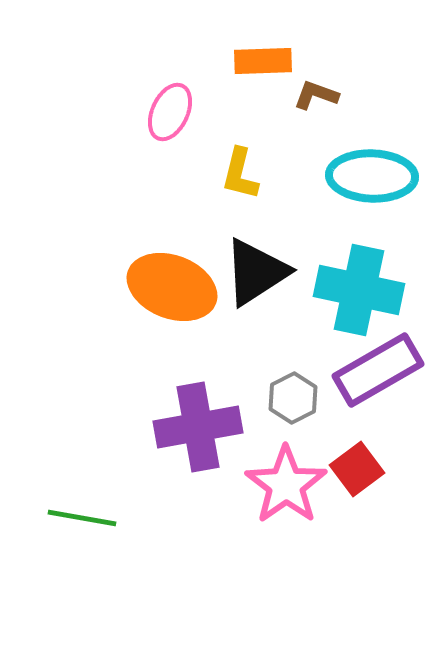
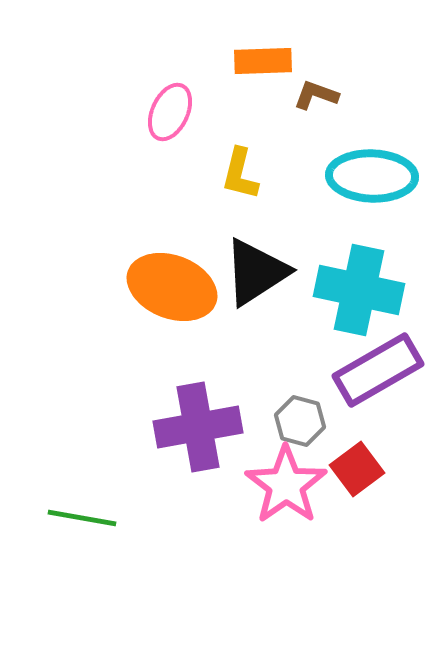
gray hexagon: moved 7 px right, 23 px down; rotated 18 degrees counterclockwise
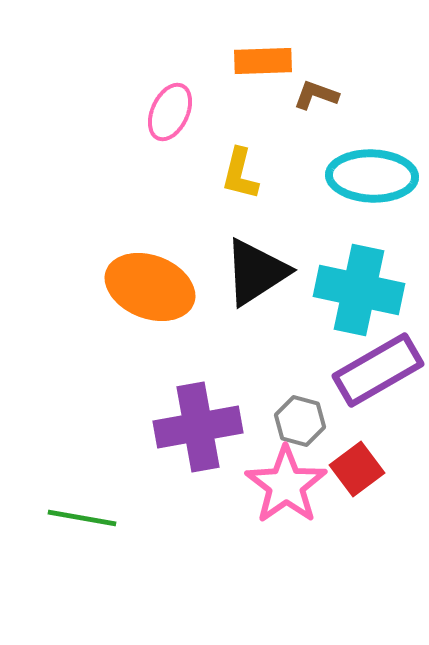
orange ellipse: moved 22 px left
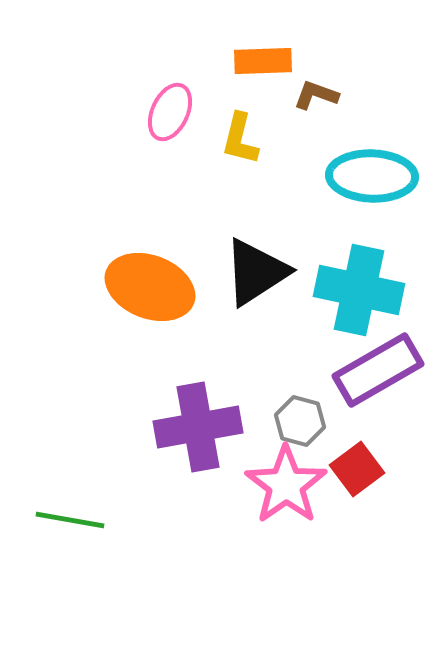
yellow L-shape: moved 35 px up
green line: moved 12 px left, 2 px down
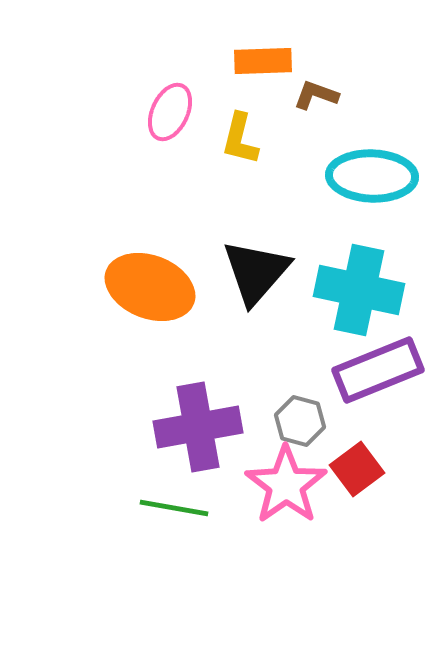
black triangle: rotated 16 degrees counterclockwise
purple rectangle: rotated 8 degrees clockwise
green line: moved 104 px right, 12 px up
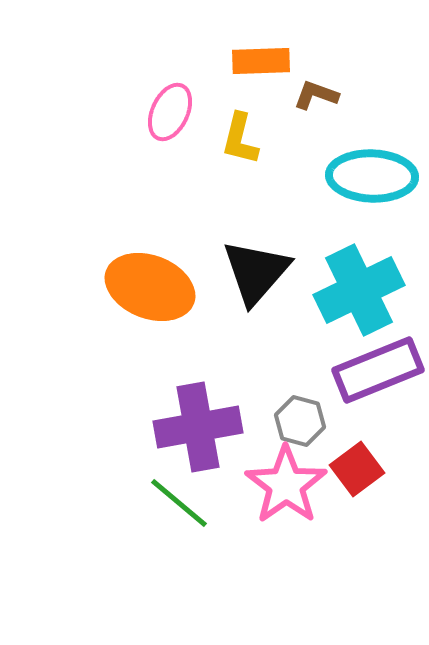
orange rectangle: moved 2 px left
cyan cross: rotated 38 degrees counterclockwise
green line: moved 5 px right, 5 px up; rotated 30 degrees clockwise
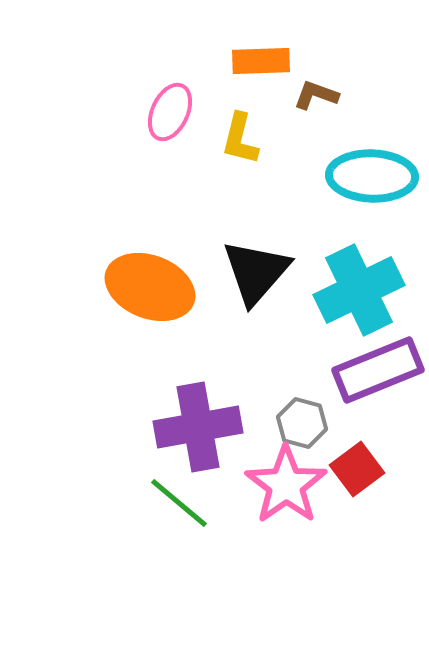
gray hexagon: moved 2 px right, 2 px down
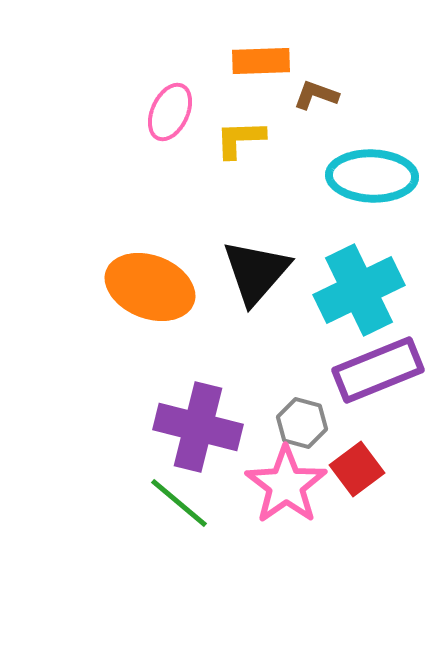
yellow L-shape: rotated 74 degrees clockwise
purple cross: rotated 24 degrees clockwise
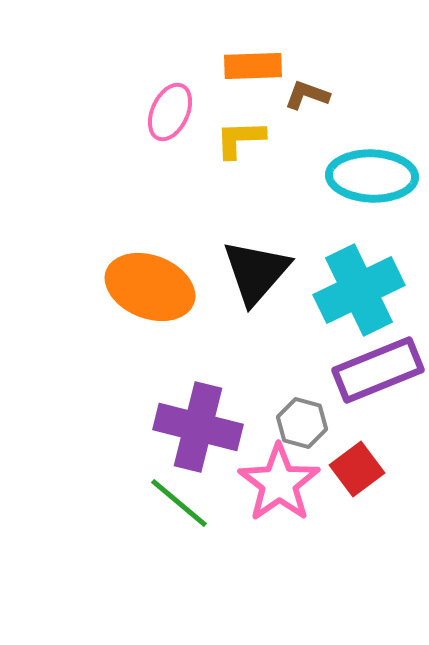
orange rectangle: moved 8 px left, 5 px down
brown L-shape: moved 9 px left
pink star: moved 7 px left, 2 px up
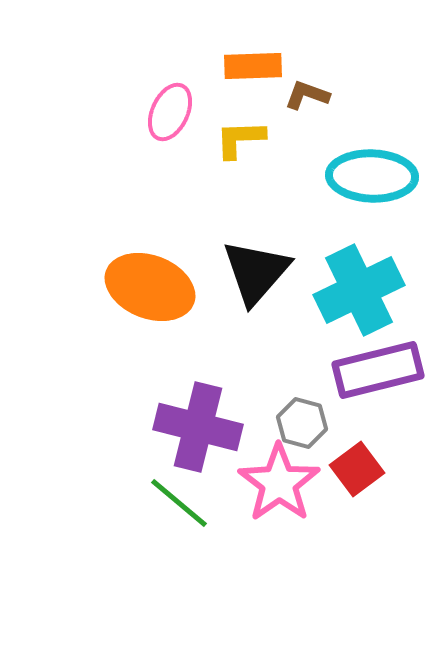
purple rectangle: rotated 8 degrees clockwise
